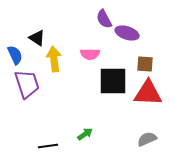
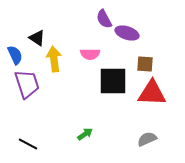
red triangle: moved 4 px right
black line: moved 20 px left, 2 px up; rotated 36 degrees clockwise
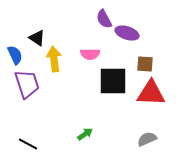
red triangle: moved 1 px left
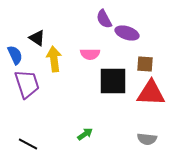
gray semicircle: rotated 150 degrees counterclockwise
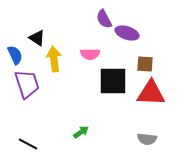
green arrow: moved 4 px left, 2 px up
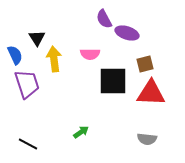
black triangle: rotated 24 degrees clockwise
brown square: rotated 18 degrees counterclockwise
